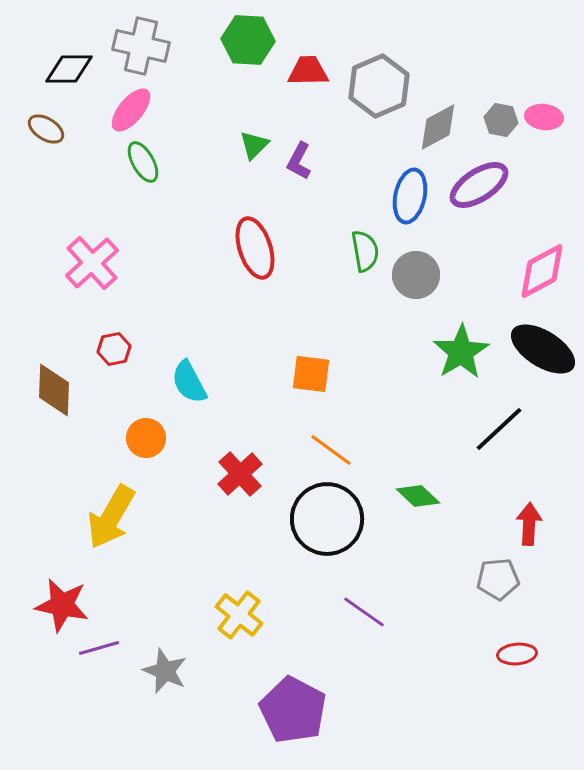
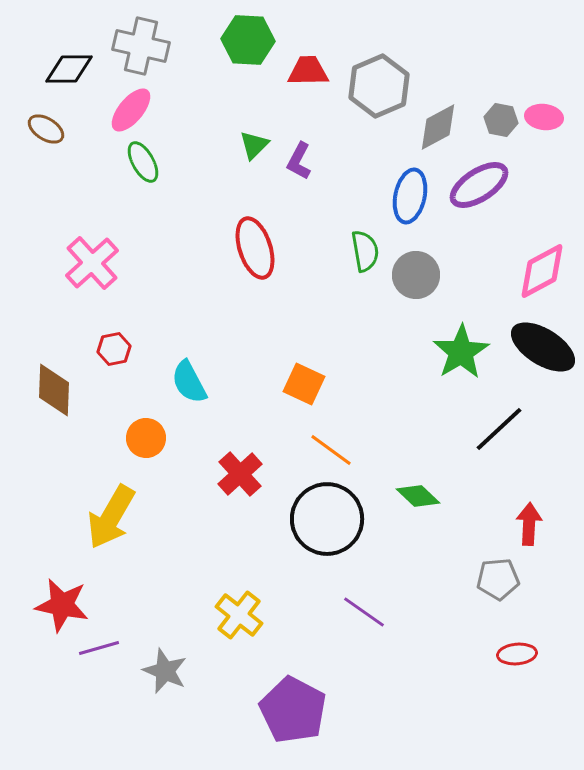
black ellipse at (543, 349): moved 2 px up
orange square at (311, 374): moved 7 px left, 10 px down; rotated 18 degrees clockwise
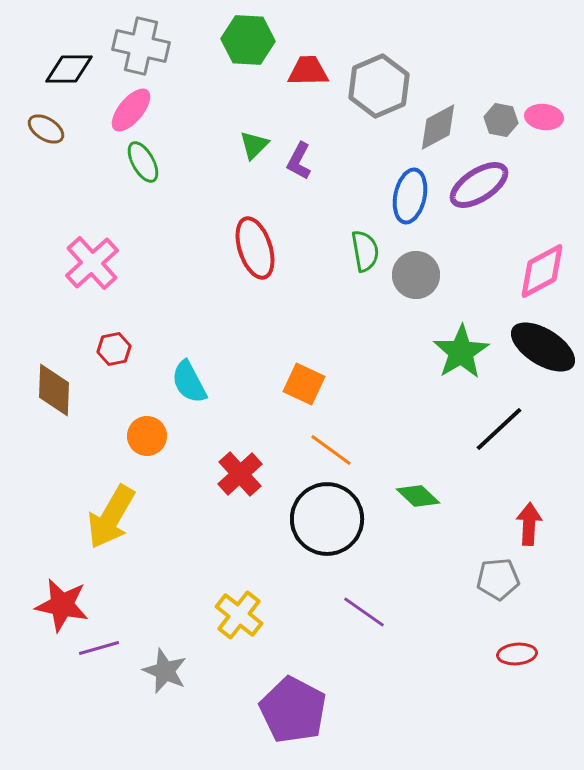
orange circle at (146, 438): moved 1 px right, 2 px up
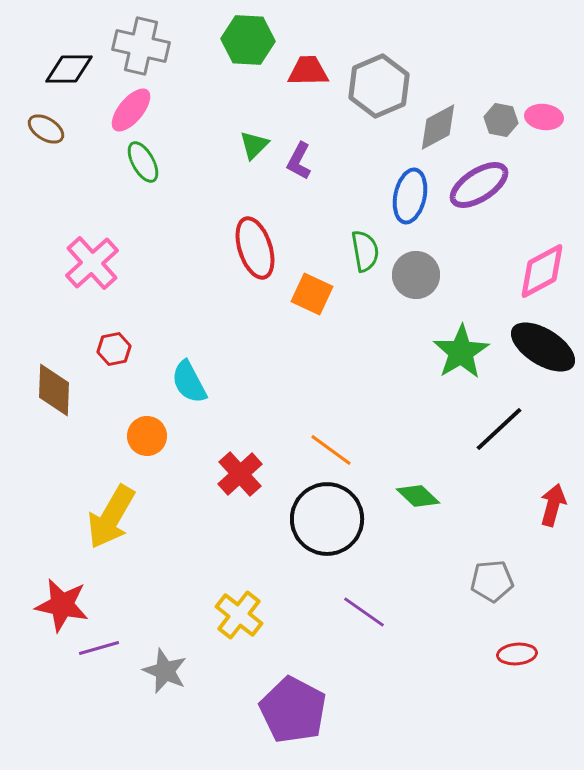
orange square at (304, 384): moved 8 px right, 90 px up
red arrow at (529, 524): moved 24 px right, 19 px up; rotated 12 degrees clockwise
gray pentagon at (498, 579): moved 6 px left, 2 px down
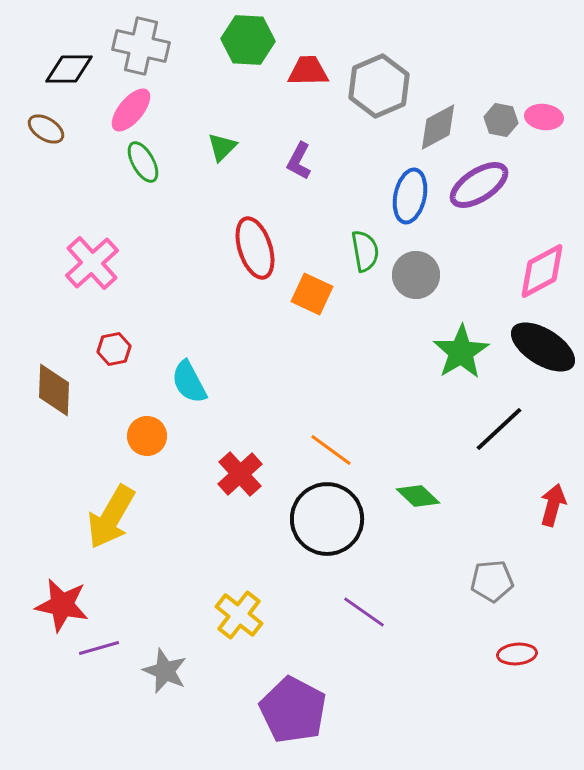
green triangle at (254, 145): moved 32 px left, 2 px down
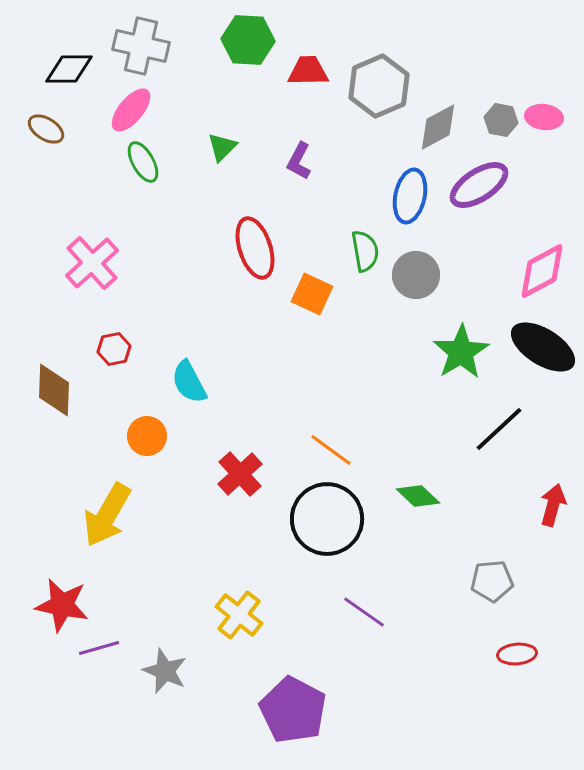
yellow arrow at (111, 517): moved 4 px left, 2 px up
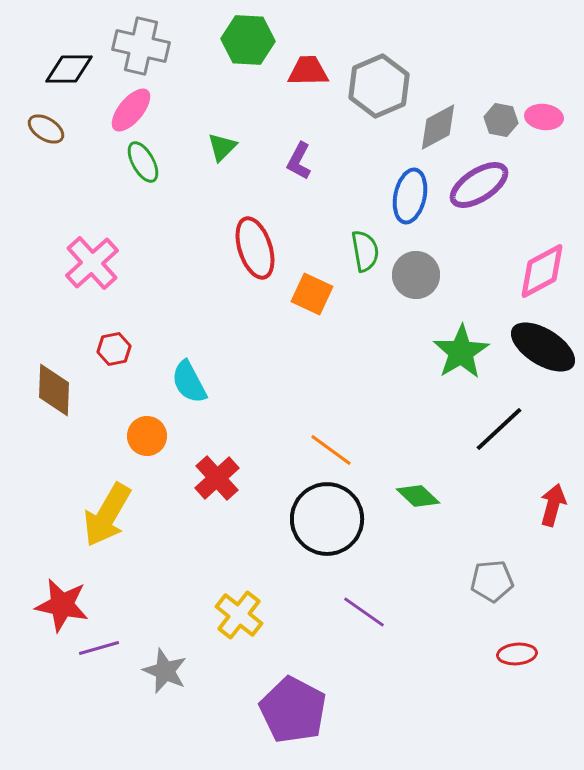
red cross at (240, 474): moved 23 px left, 4 px down
